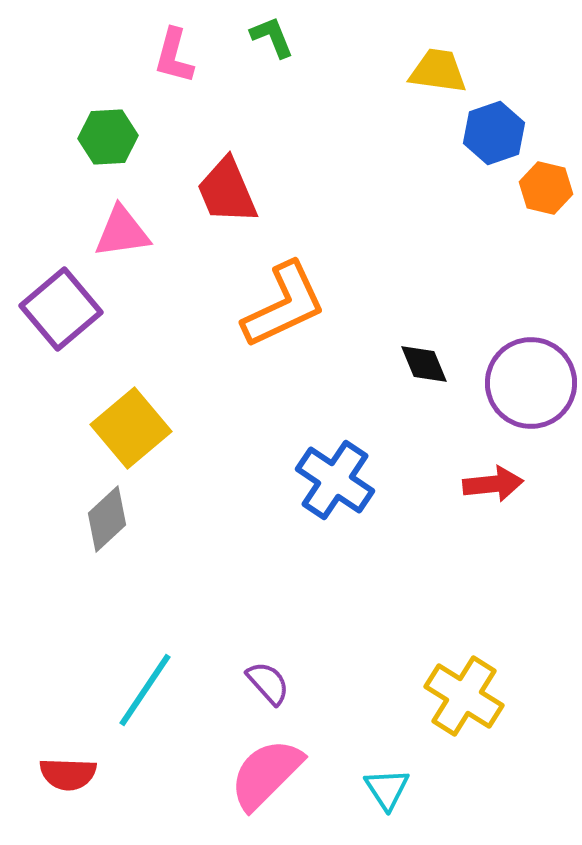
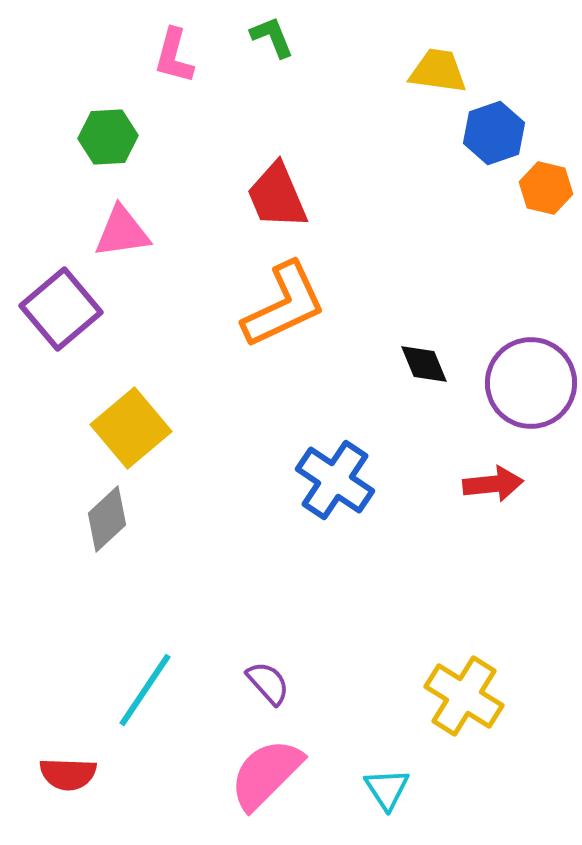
red trapezoid: moved 50 px right, 5 px down
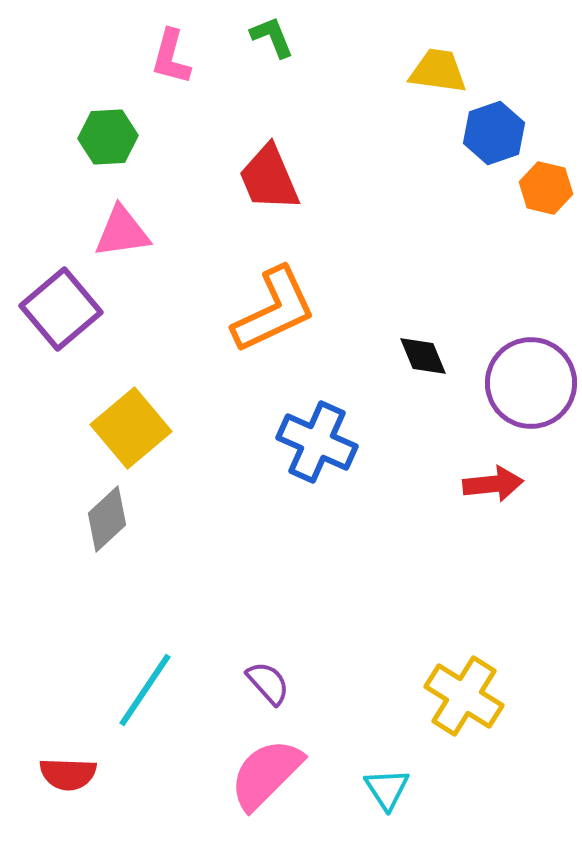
pink L-shape: moved 3 px left, 1 px down
red trapezoid: moved 8 px left, 18 px up
orange L-shape: moved 10 px left, 5 px down
black diamond: moved 1 px left, 8 px up
blue cross: moved 18 px left, 38 px up; rotated 10 degrees counterclockwise
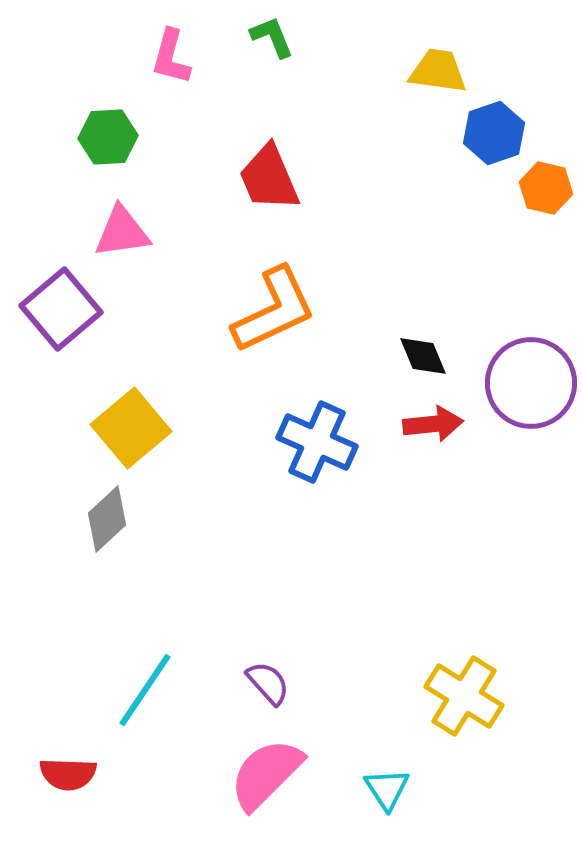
red arrow: moved 60 px left, 60 px up
